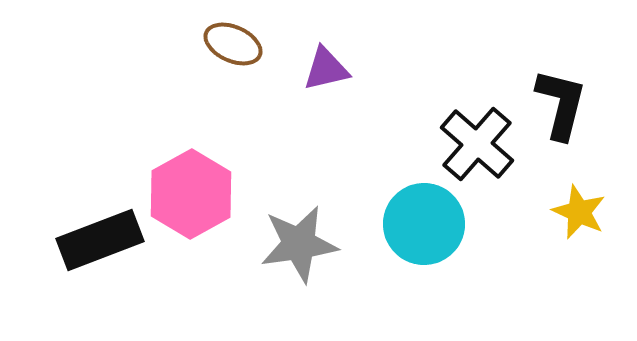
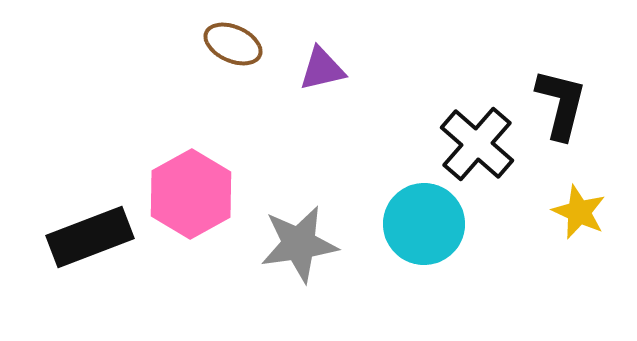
purple triangle: moved 4 px left
black rectangle: moved 10 px left, 3 px up
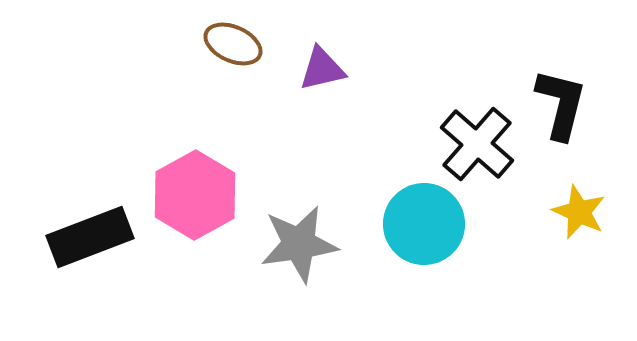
pink hexagon: moved 4 px right, 1 px down
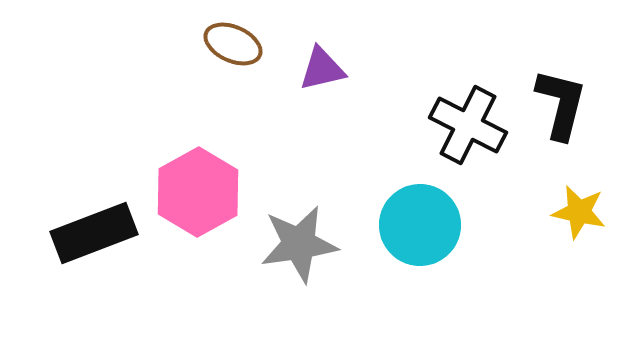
black cross: moved 9 px left, 19 px up; rotated 14 degrees counterclockwise
pink hexagon: moved 3 px right, 3 px up
yellow star: rotated 12 degrees counterclockwise
cyan circle: moved 4 px left, 1 px down
black rectangle: moved 4 px right, 4 px up
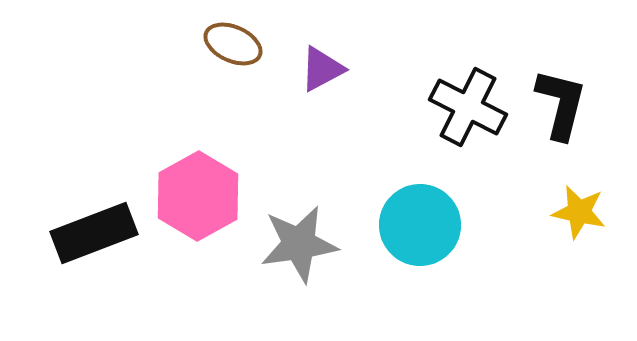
purple triangle: rotated 15 degrees counterclockwise
black cross: moved 18 px up
pink hexagon: moved 4 px down
